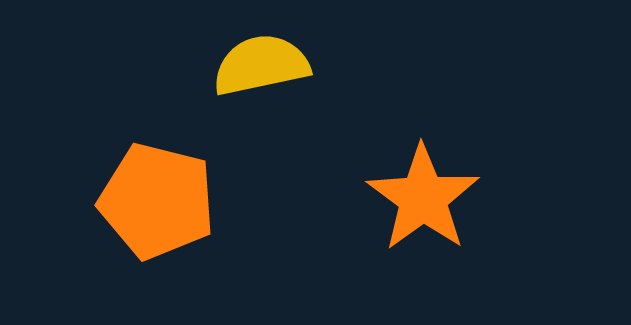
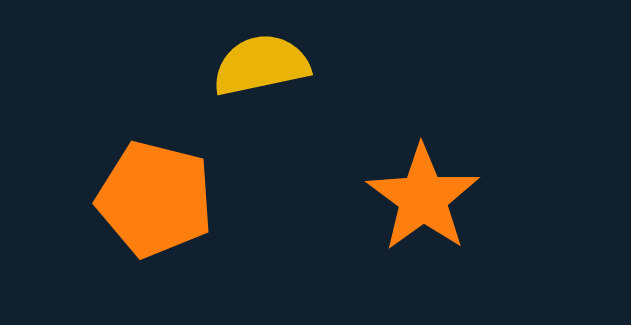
orange pentagon: moved 2 px left, 2 px up
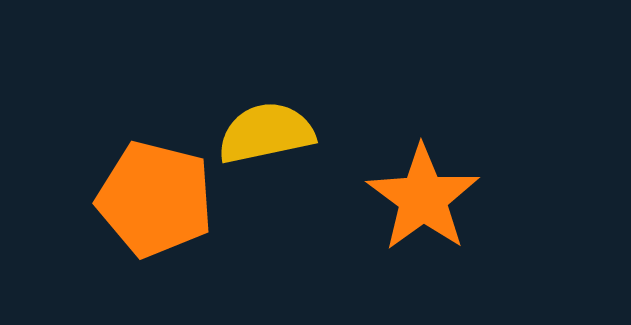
yellow semicircle: moved 5 px right, 68 px down
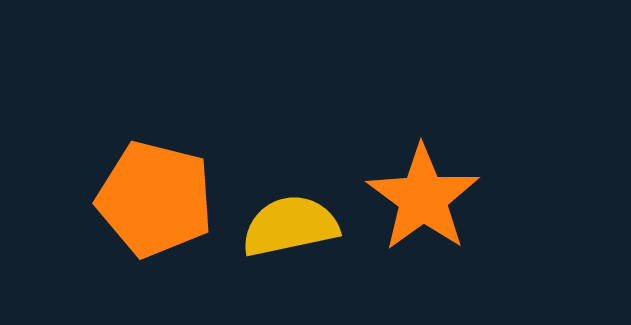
yellow semicircle: moved 24 px right, 93 px down
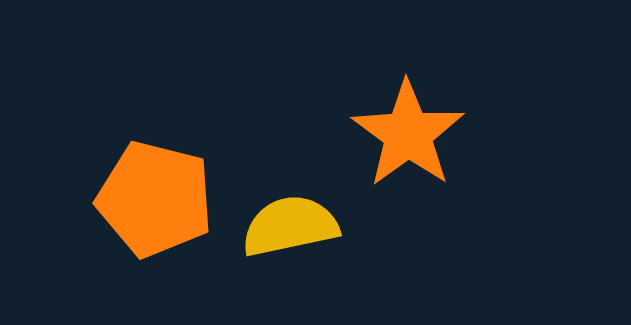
orange star: moved 15 px left, 64 px up
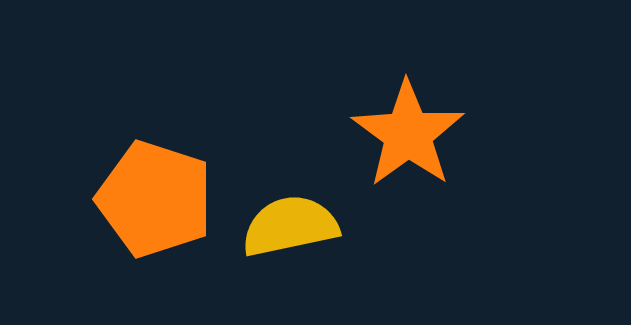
orange pentagon: rotated 4 degrees clockwise
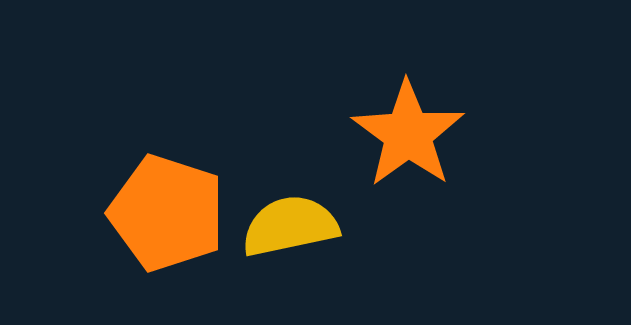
orange pentagon: moved 12 px right, 14 px down
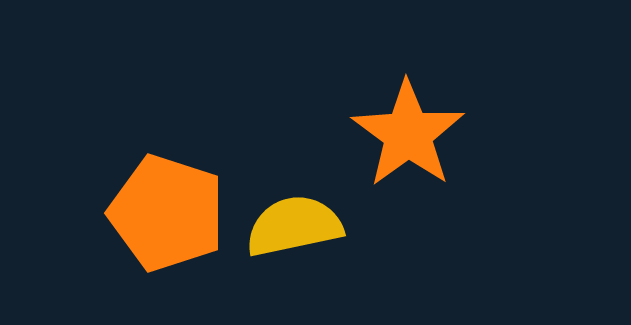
yellow semicircle: moved 4 px right
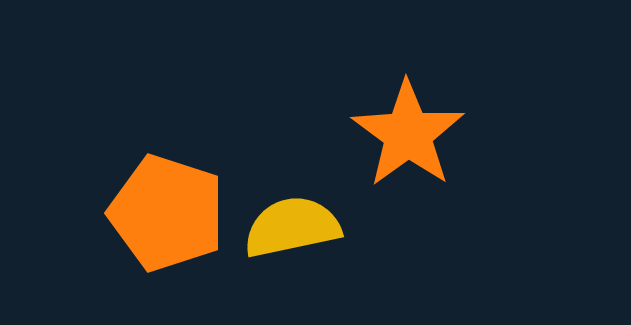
yellow semicircle: moved 2 px left, 1 px down
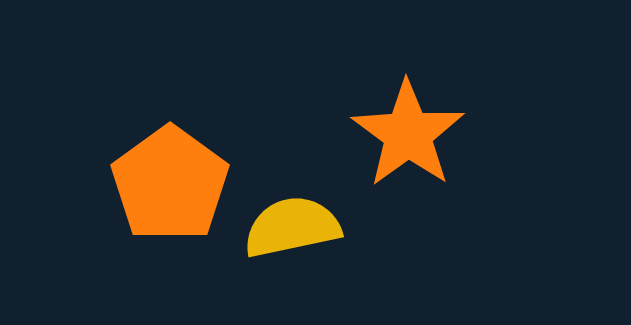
orange pentagon: moved 3 px right, 29 px up; rotated 18 degrees clockwise
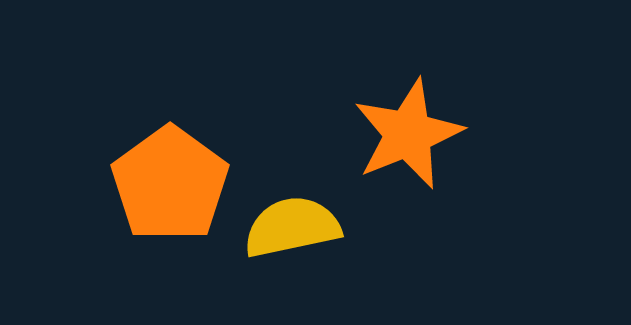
orange star: rotated 14 degrees clockwise
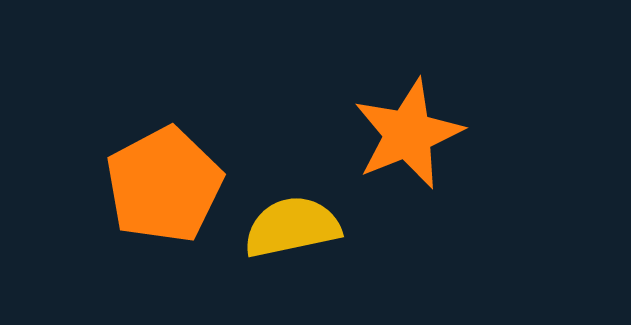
orange pentagon: moved 6 px left, 1 px down; rotated 8 degrees clockwise
